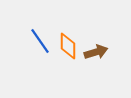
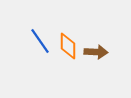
brown arrow: rotated 20 degrees clockwise
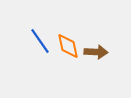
orange diamond: rotated 12 degrees counterclockwise
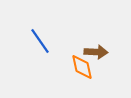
orange diamond: moved 14 px right, 21 px down
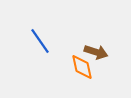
brown arrow: rotated 15 degrees clockwise
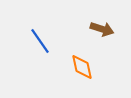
brown arrow: moved 6 px right, 23 px up
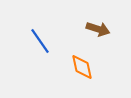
brown arrow: moved 4 px left
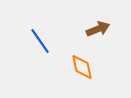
brown arrow: rotated 40 degrees counterclockwise
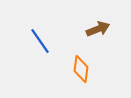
orange diamond: moved 1 px left, 2 px down; rotated 20 degrees clockwise
